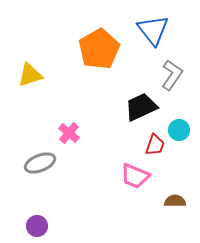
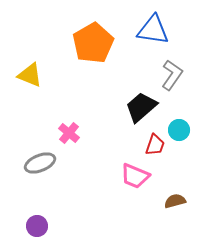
blue triangle: rotated 44 degrees counterclockwise
orange pentagon: moved 6 px left, 6 px up
yellow triangle: rotated 40 degrees clockwise
black trapezoid: rotated 16 degrees counterclockwise
brown semicircle: rotated 15 degrees counterclockwise
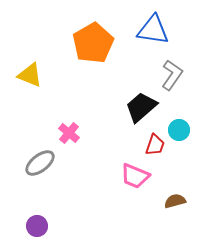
gray ellipse: rotated 16 degrees counterclockwise
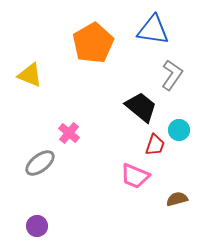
black trapezoid: rotated 80 degrees clockwise
brown semicircle: moved 2 px right, 2 px up
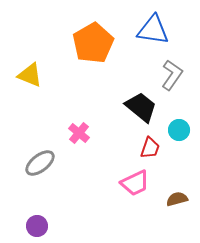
pink cross: moved 10 px right
red trapezoid: moved 5 px left, 3 px down
pink trapezoid: moved 7 px down; rotated 48 degrees counterclockwise
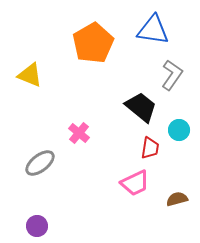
red trapezoid: rotated 10 degrees counterclockwise
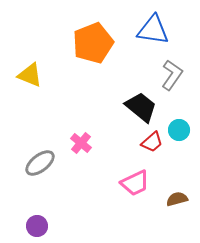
orange pentagon: rotated 9 degrees clockwise
pink cross: moved 2 px right, 10 px down
red trapezoid: moved 2 px right, 6 px up; rotated 40 degrees clockwise
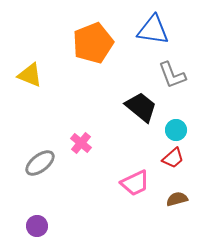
gray L-shape: rotated 124 degrees clockwise
cyan circle: moved 3 px left
red trapezoid: moved 21 px right, 16 px down
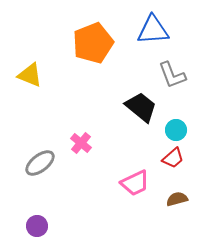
blue triangle: rotated 12 degrees counterclockwise
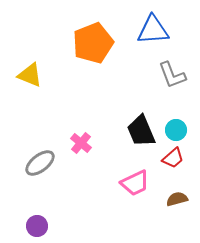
black trapezoid: moved 24 px down; rotated 152 degrees counterclockwise
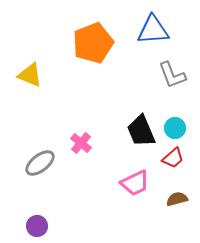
cyan circle: moved 1 px left, 2 px up
